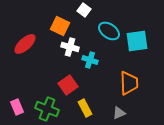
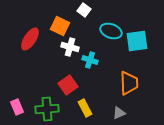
cyan ellipse: moved 2 px right; rotated 15 degrees counterclockwise
red ellipse: moved 5 px right, 5 px up; rotated 15 degrees counterclockwise
green cross: rotated 25 degrees counterclockwise
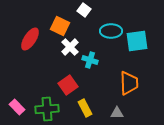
cyan ellipse: rotated 20 degrees counterclockwise
white cross: rotated 30 degrees clockwise
pink rectangle: rotated 21 degrees counterclockwise
gray triangle: moved 2 px left; rotated 24 degrees clockwise
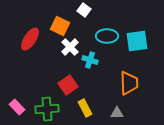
cyan ellipse: moved 4 px left, 5 px down
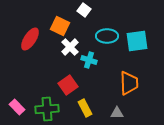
cyan cross: moved 1 px left
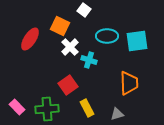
yellow rectangle: moved 2 px right
gray triangle: moved 1 px down; rotated 16 degrees counterclockwise
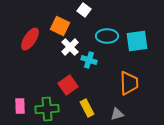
pink rectangle: moved 3 px right, 1 px up; rotated 42 degrees clockwise
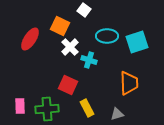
cyan square: moved 1 px down; rotated 10 degrees counterclockwise
red square: rotated 30 degrees counterclockwise
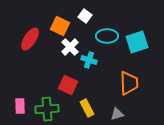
white square: moved 1 px right, 6 px down
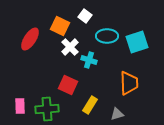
yellow rectangle: moved 3 px right, 3 px up; rotated 60 degrees clockwise
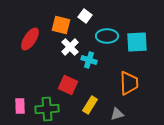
orange square: moved 1 px right, 1 px up; rotated 12 degrees counterclockwise
cyan square: rotated 15 degrees clockwise
